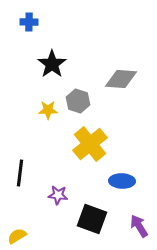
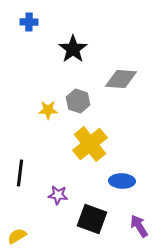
black star: moved 21 px right, 15 px up
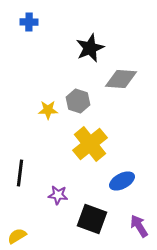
black star: moved 17 px right, 1 px up; rotated 12 degrees clockwise
blue ellipse: rotated 30 degrees counterclockwise
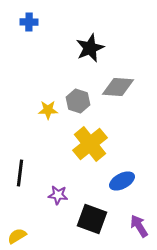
gray diamond: moved 3 px left, 8 px down
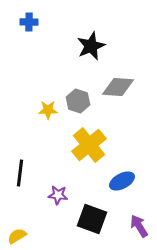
black star: moved 1 px right, 2 px up
yellow cross: moved 1 px left, 1 px down
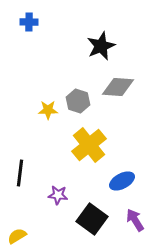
black star: moved 10 px right
black square: rotated 16 degrees clockwise
purple arrow: moved 4 px left, 6 px up
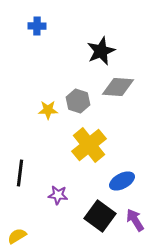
blue cross: moved 8 px right, 4 px down
black star: moved 5 px down
black square: moved 8 px right, 3 px up
